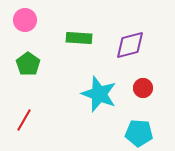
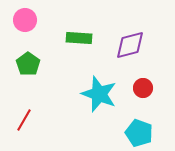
cyan pentagon: rotated 16 degrees clockwise
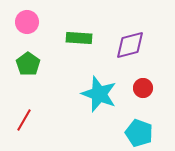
pink circle: moved 2 px right, 2 px down
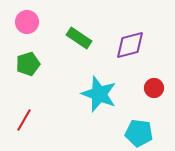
green rectangle: rotated 30 degrees clockwise
green pentagon: rotated 20 degrees clockwise
red circle: moved 11 px right
cyan pentagon: rotated 12 degrees counterclockwise
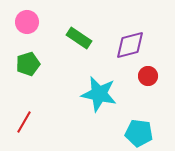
red circle: moved 6 px left, 12 px up
cyan star: rotated 9 degrees counterclockwise
red line: moved 2 px down
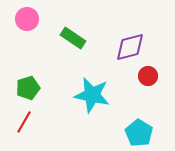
pink circle: moved 3 px up
green rectangle: moved 6 px left
purple diamond: moved 2 px down
green pentagon: moved 24 px down
cyan star: moved 7 px left, 1 px down
cyan pentagon: rotated 24 degrees clockwise
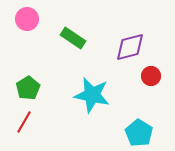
red circle: moved 3 px right
green pentagon: rotated 15 degrees counterclockwise
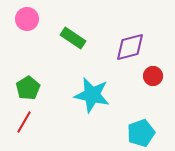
red circle: moved 2 px right
cyan pentagon: moved 2 px right; rotated 20 degrees clockwise
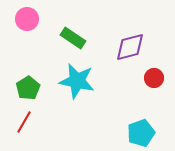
red circle: moved 1 px right, 2 px down
cyan star: moved 15 px left, 14 px up
